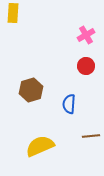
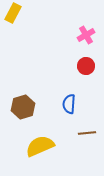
yellow rectangle: rotated 24 degrees clockwise
brown hexagon: moved 8 px left, 17 px down
brown line: moved 4 px left, 3 px up
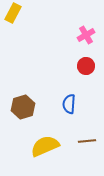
brown line: moved 8 px down
yellow semicircle: moved 5 px right
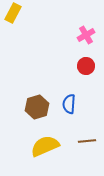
brown hexagon: moved 14 px right
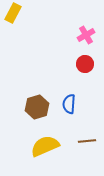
red circle: moved 1 px left, 2 px up
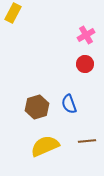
blue semicircle: rotated 24 degrees counterclockwise
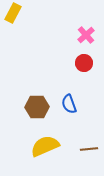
pink cross: rotated 12 degrees counterclockwise
red circle: moved 1 px left, 1 px up
brown hexagon: rotated 15 degrees clockwise
brown line: moved 2 px right, 8 px down
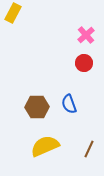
brown line: rotated 60 degrees counterclockwise
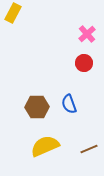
pink cross: moved 1 px right, 1 px up
brown line: rotated 42 degrees clockwise
